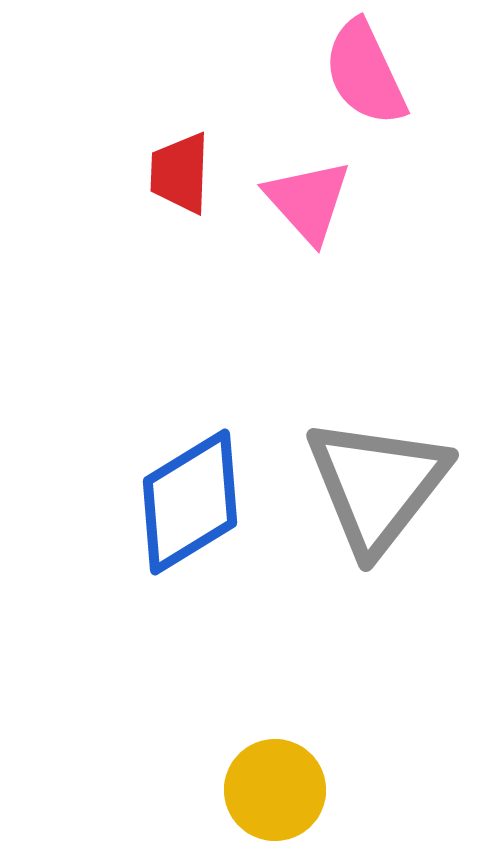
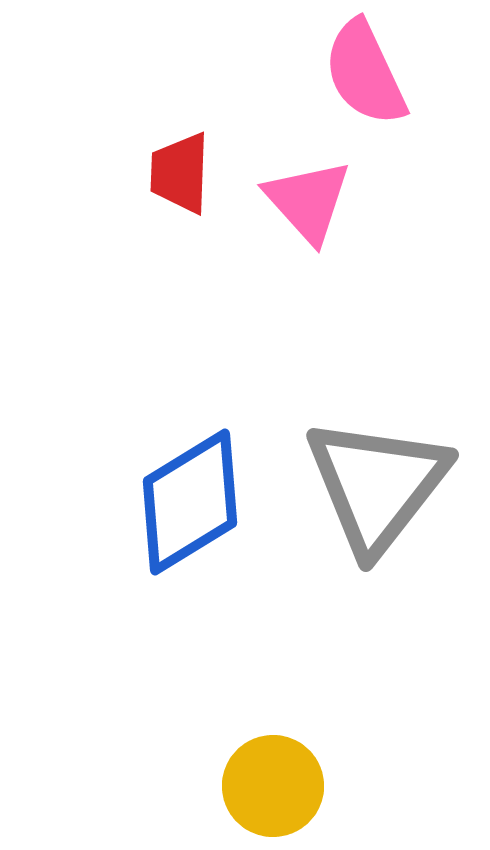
yellow circle: moved 2 px left, 4 px up
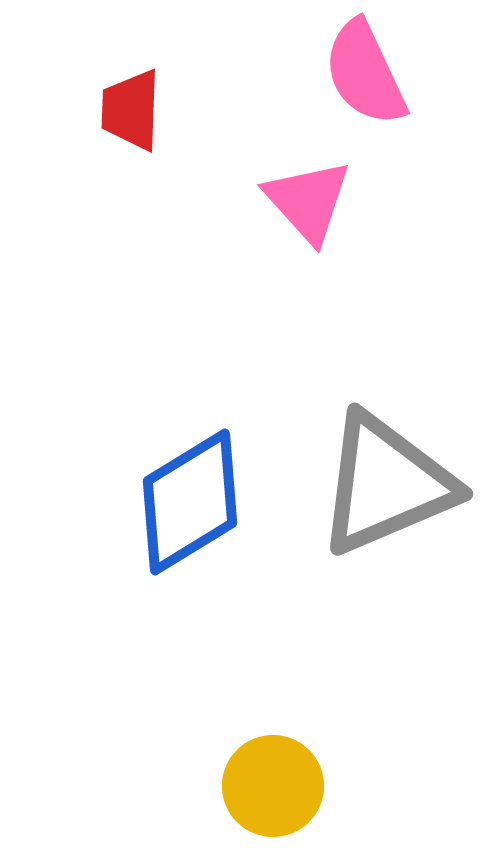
red trapezoid: moved 49 px left, 63 px up
gray triangle: moved 9 px right, 1 px up; rotated 29 degrees clockwise
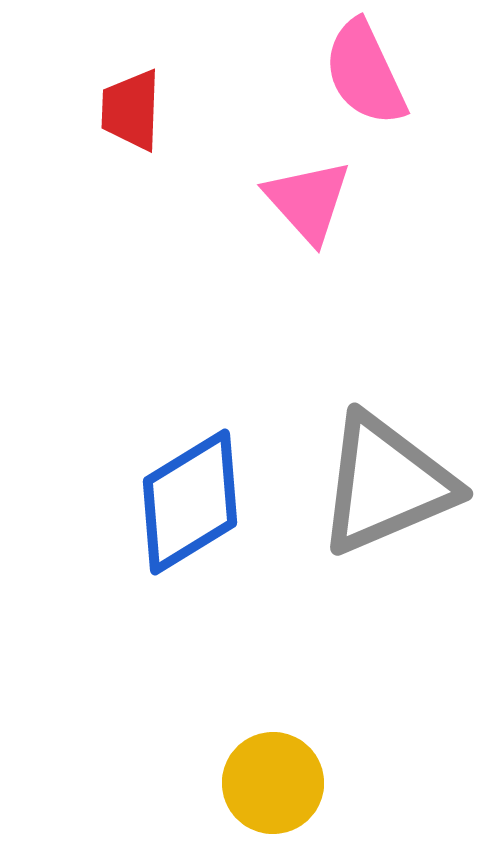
yellow circle: moved 3 px up
